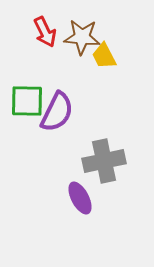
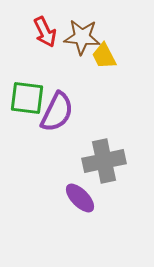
green square: moved 3 px up; rotated 6 degrees clockwise
purple ellipse: rotated 16 degrees counterclockwise
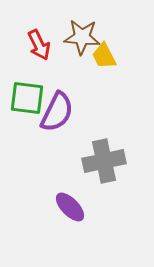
red arrow: moved 6 px left, 13 px down
purple ellipse: moved 10 px left, 9 px down
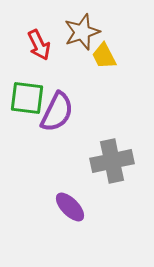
brown star: moved 5 px up; rotated 24 degrees counterclockwise
gray cross: moved 8 px right
